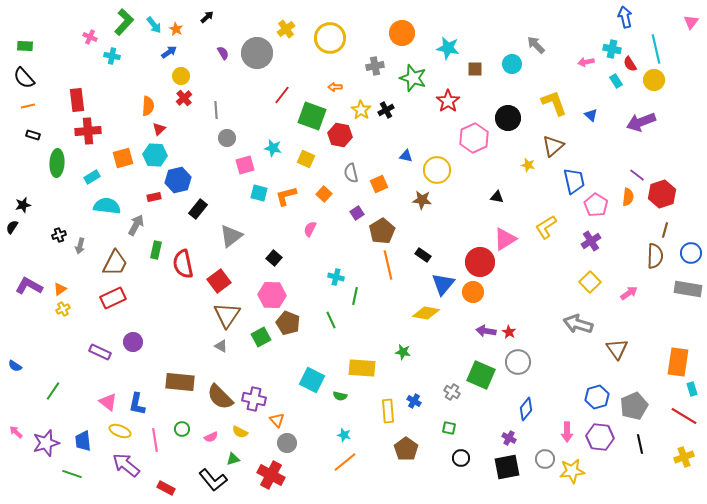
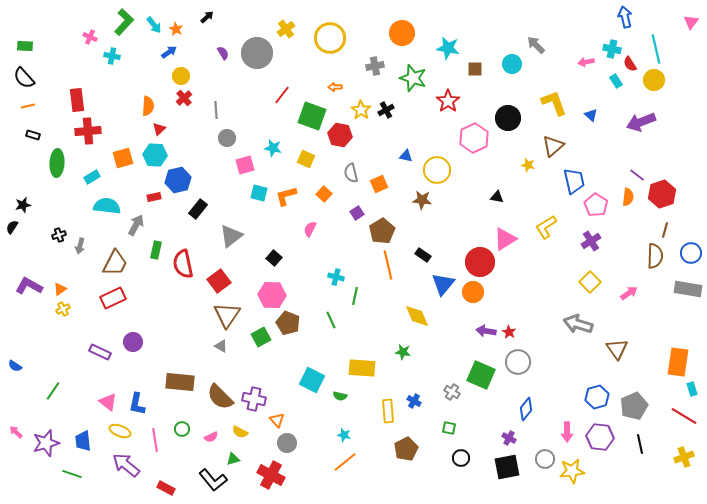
yellow diamond at (426, 313): moved 9 px left, 3 px down; rotated 56 degrees clockwise
brown pentagon at (406, 449): rotated 10 degrees clockwise
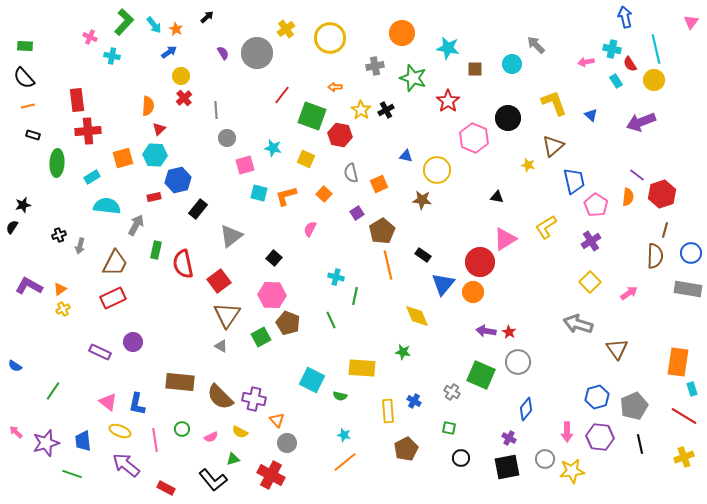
pink hexagon at (474, 138): rotated 12 degrees counterclockwise
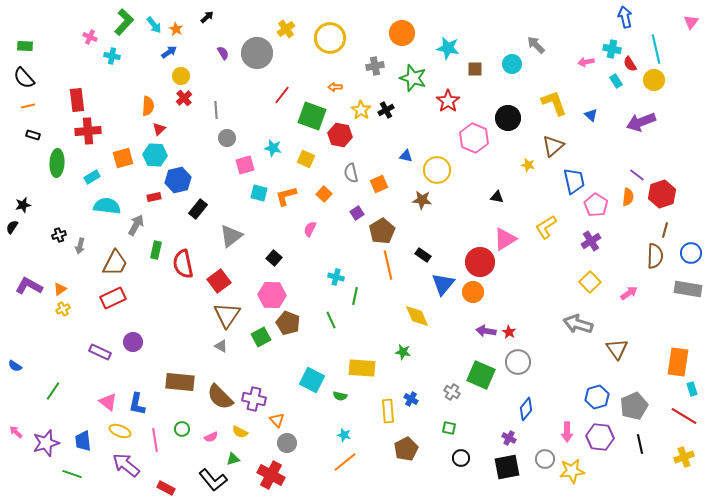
blue cross at (414, 401): moved 3 px left, 2 px up
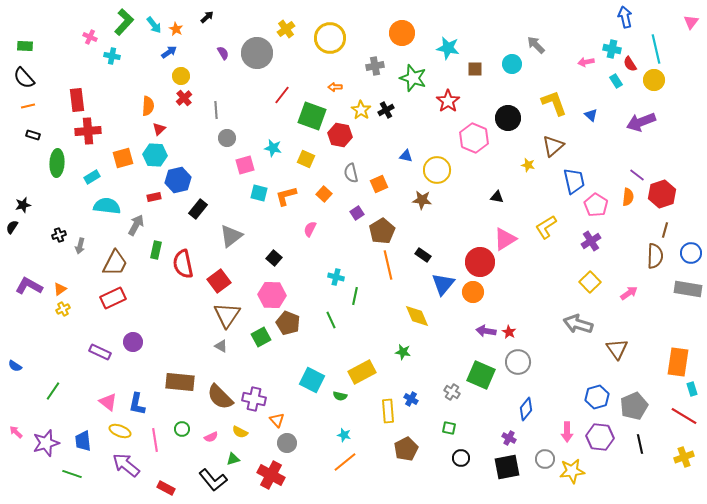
yellow rectangle at (362, 368): moved 4 px down; rotated 32 degrees counterclockwise
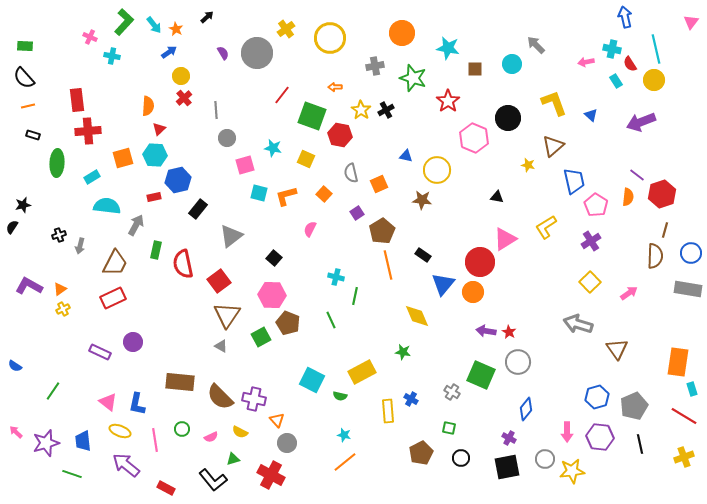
brown pentagon at (406, 449): moved 15 px right, 4 px down
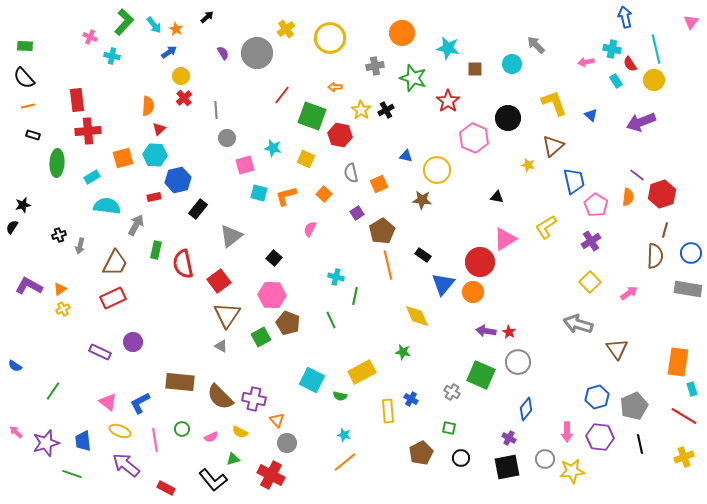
blue L-shape at (137, 404): moved 3 px right, 1 px up; rotated 50 degrees clockwise
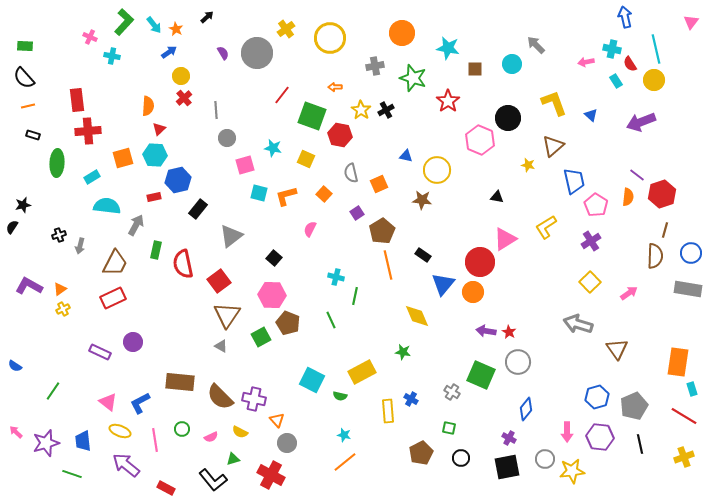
pink hexagon at (474, 138): moved 6 px right, 2 px down
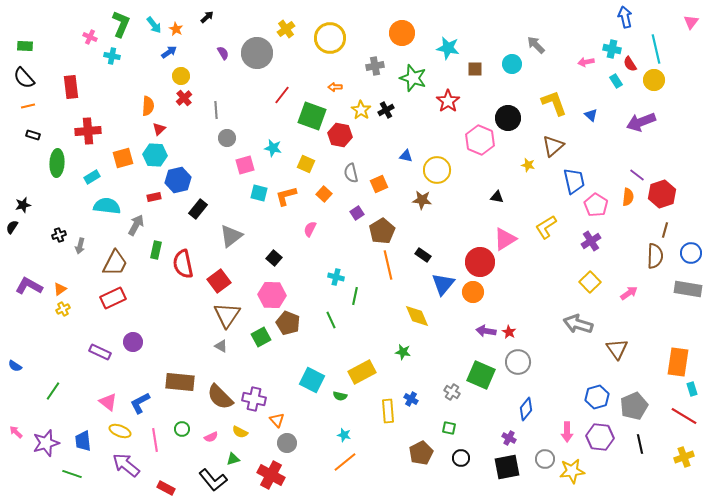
green L-shape at (124, 22): moved 3 px left, 2 px down; rotated 20 degrees counterclockwise
red rectangle at (77, 100): moved 6 px left, 13 px up
yellow square at (306, 159): moved 5 px down
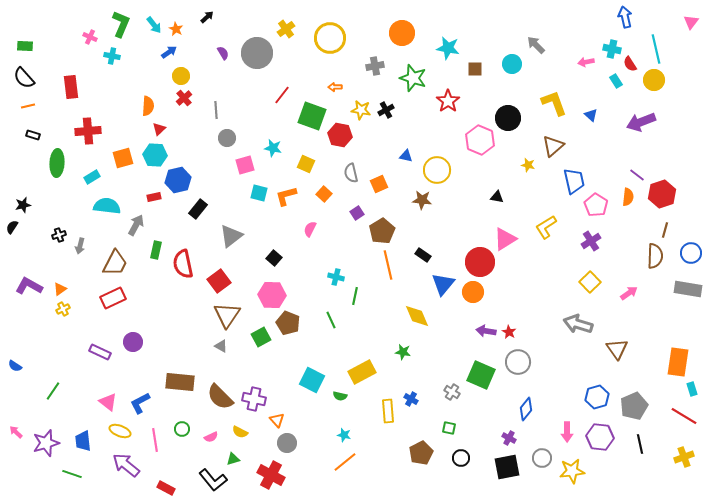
yellow star at (361, 110): rotated 24 degrees counterclockwise
gray circle at (545, 459): moved 3 px left, 1 px up
